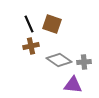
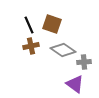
black line: moved 1 px down
gray diamond: moved 4 px right, 10 px up
purple triangle: moved 2 px right, 1 px up; rotated 30 degrees clockwise
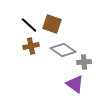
black line: rotated 24 degrees counterclockwise
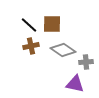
brown square: rotated 18 degrees counterclockwise
gray cross: moved 2 px right
purple triangle: rotated 24 degrees counterclockwise
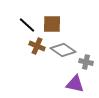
black line: moved 2 px left
brown cross: moved 6 px right; rotated 35 degrees clockwise
gray cross: rotated 16 degrees clockwise
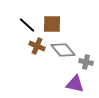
gray diamond: rotated 15 degrees clockwise
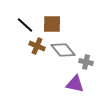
black line: moved 2 px left
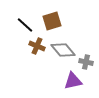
brown square: moved 3 px up; rotated 18 degrees counterclockwise
purple triangle: moved 2 px left, 3 px up; rotated 24 degrees counterclockwise
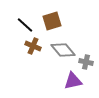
brown cross: moved 4 px left
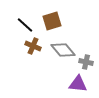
purple triangle: moved 5 px right, 3 px down; rotated 18 degrees clockwise
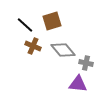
gray cross: moved 1 px down
